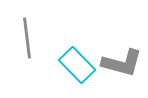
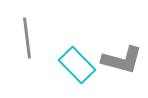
gray L-shape: moved 3 px up
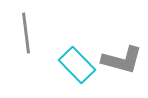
gray line: moved 1 px left, 5 px up
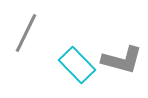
gray line: rotated 33 degrees clockwise
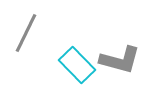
gray L-shape: moved 2 px left
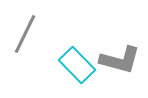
gray line: moved 1 px left, 1 px down
